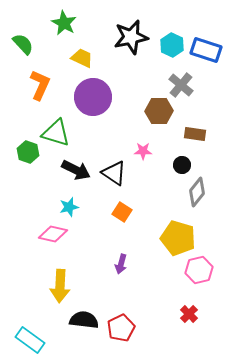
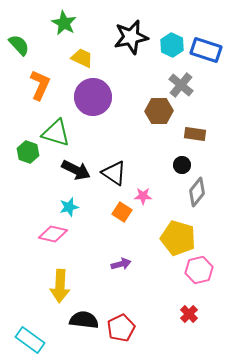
green semicircle: moved 4 px left, 1 px down
pink star: moved 45 px down
purple arrow: rotated 120 degrees counterclockwise
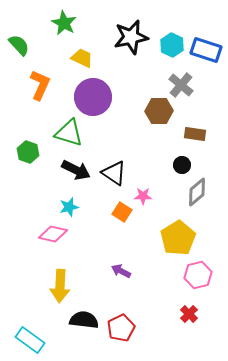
green triangle: moved 13 px right
gray diamond: rotated 12 degrees clockwise
yellow pentagon: rotated 24 degrees clockwise
purple arrow: moved 7 px down; rotated 138 degrees counterclockwise
pink hexagon: moved 1 px left, 5 px down
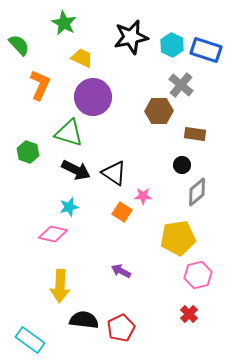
yellow pentagon: rotated 24 degrees clockwise
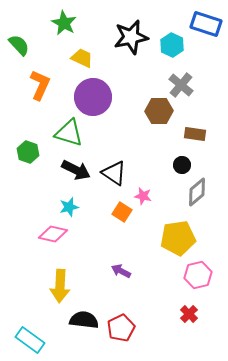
blue rectangle: moved 26 px up
pink star: rotated 12 degrees clockwise
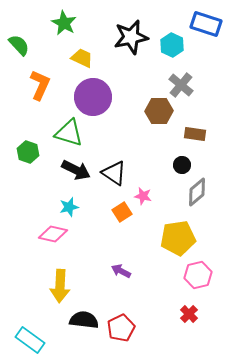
orange square: rotated 24 degrees clockwise
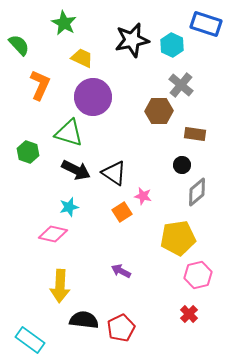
black star: moved 1 px right, 3 px down
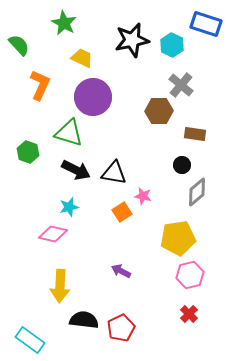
black triangle: rotated 24 degrees counterclockwise
pink hexagon: moved 8 px left
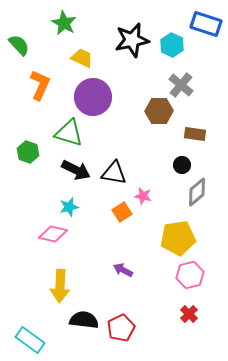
purple arrow: moved 2 px right, 1 px up
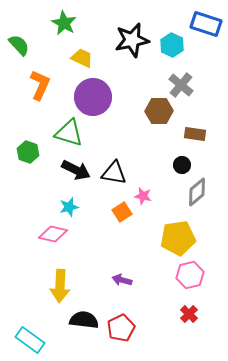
purple arrow: moved 1 px left, 10 px down; rotated 12 degrees counterclockwise
